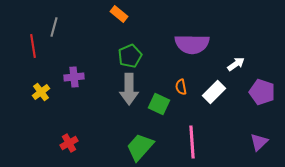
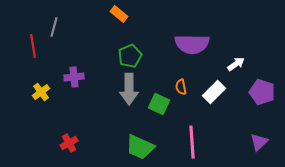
green trapezoid: rotated 108 degrees counterclockwise
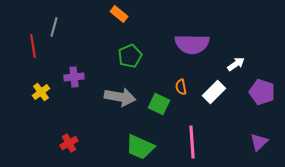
gray arrow: moved 9 px left, 8 px down; rotated 80 degrees counterclockwise
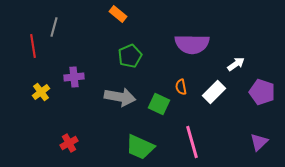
orange rectangle: moved 1 px left
pink line: rotated 12 degrees counterclockwise
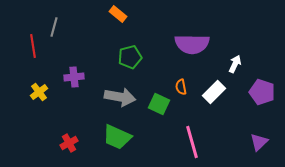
green pentagon: moved 1 px down; rotated 10 degrees clockwise
white arrow: moved 1 px left; rotated 30 degrees counterclockwise
yellow cross: moved 2 px left
green trapezoid: moved 23 px left, 10 px up
